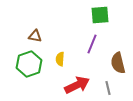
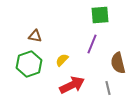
yellow semicircle: moved 2 px right, 1 px down; rotated 40 degrees clockwise
red arrow: moved 5 px left
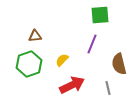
brown triangle: rotated 16 degrees counterclockwise
brown semicircle: moved 1 px right, 1 px down
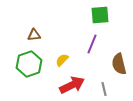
brown triangle: moved 1 px left, 1 px up
gray line: moved 4 px left, 1 px down
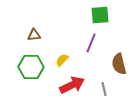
purple line: moved 1 px left, 1 px up
green hexagon: moved 2 px right, 3 px down; rotated 20 degrees clockwise
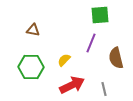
brown triangle: moved 1 px left, 5 px up; rotated 16 degrees clockwise
yellow semicircle: moved 2 px right
brown semicircle: moved 3 px left, 6 px up
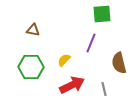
green square: moved 2 px right, 1 px up
brown semicircle: moved 3 px right, 5 px down
